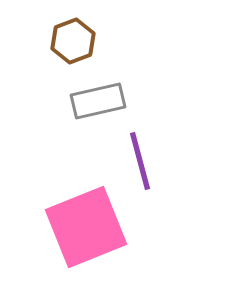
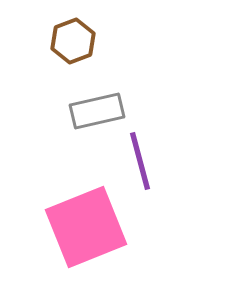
gray rectangle: moved 1 px left, 10 px down
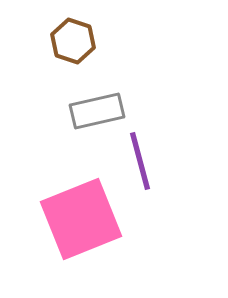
brown hexagon: rotated 21 degrees counterclockwise
pink square: moved 5 px left, 8 px up
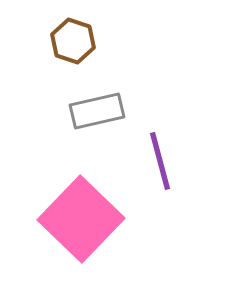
purple line: moved 20 px right
pink square: rotated 24 degrees counterclockwise
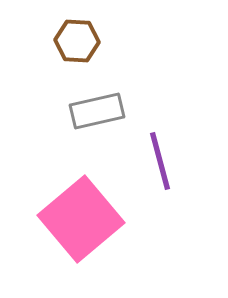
brown hexagon: moved 4 px right; rotated 15 degrees counterclockwise
pink square: rotated 6 degrees clockwise
